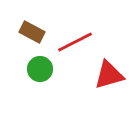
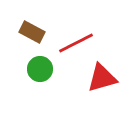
red line: moved 1 px right, 1 px down
red triangle: moved 7 px left, 3 px down
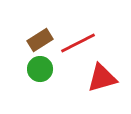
brown rectangle: moved 8 px right, 8 px down; rotated 60 degrees counterclockwise
red line: moved 2 px right
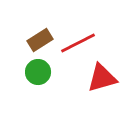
green circle: moved 2 px left, 3 px down
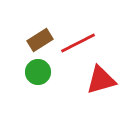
red triangle: moved 1 px left, 2 px down
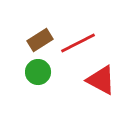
red triangle: rotated 44 degrees clockwise
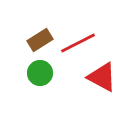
green circle: moved 2 px right, 1 px down
red triangle: moved 1 px right, 3 px up
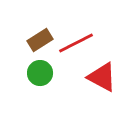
red line: moved 2 px left
